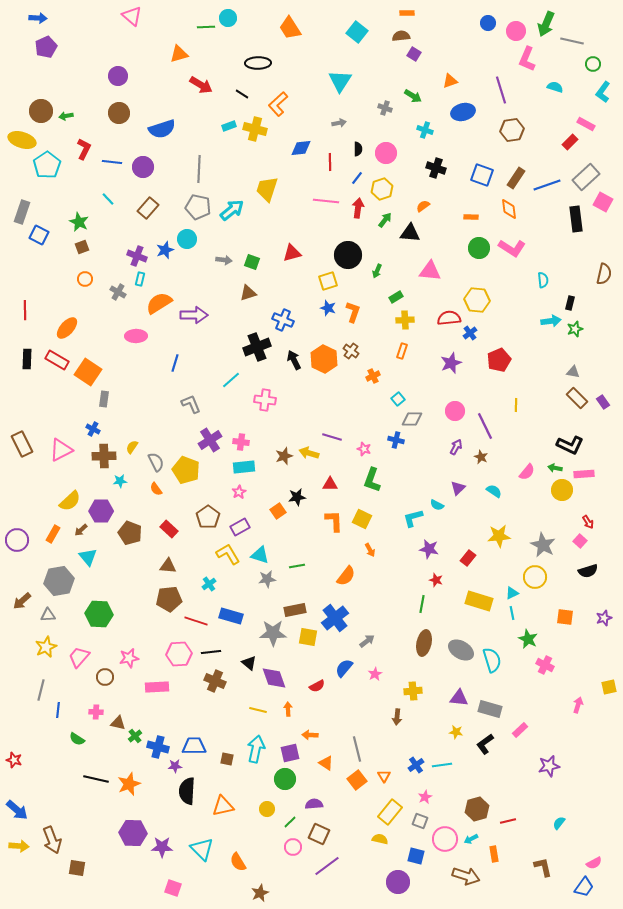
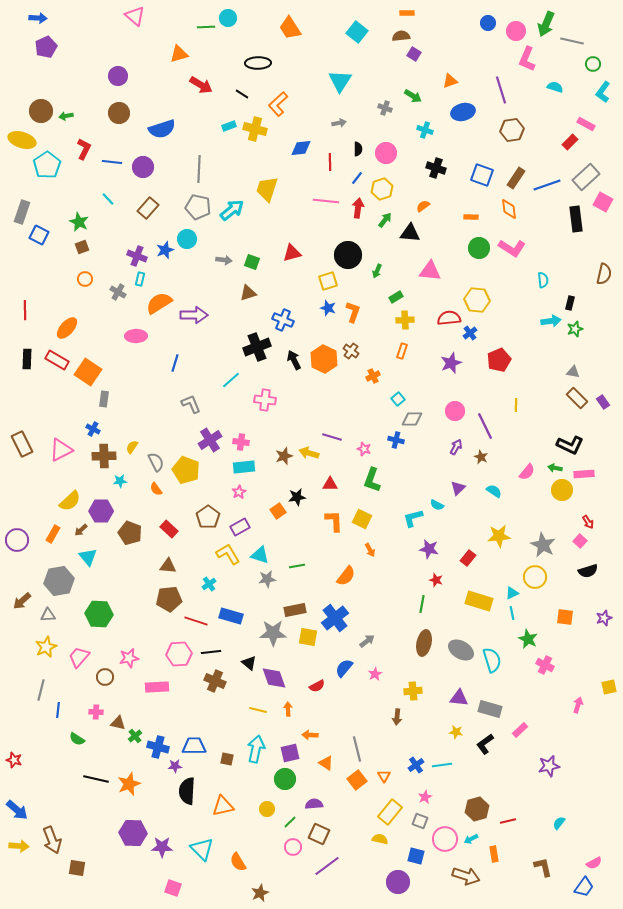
pink triangle at (132, 16): moved 3 px right
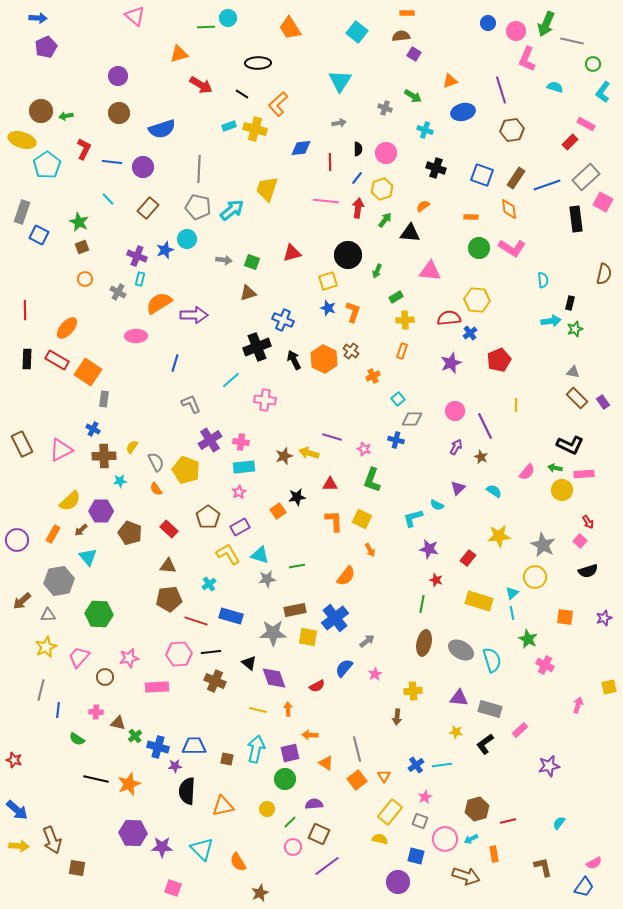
cyan triangle at (512, 593): rotated 16 degrees counterclockwise
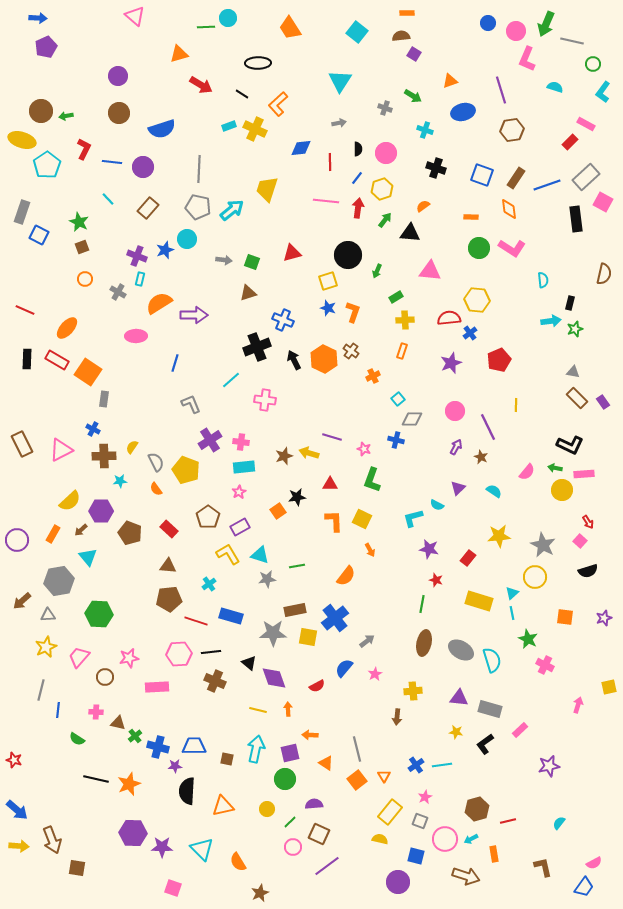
yellow cross at (255, 129): rotated 10 degrees clockwise
red line at (25, 310): rotated 66 degrees counterclockwise
purple line at (485, 426): moved 3 px right, 1 px down
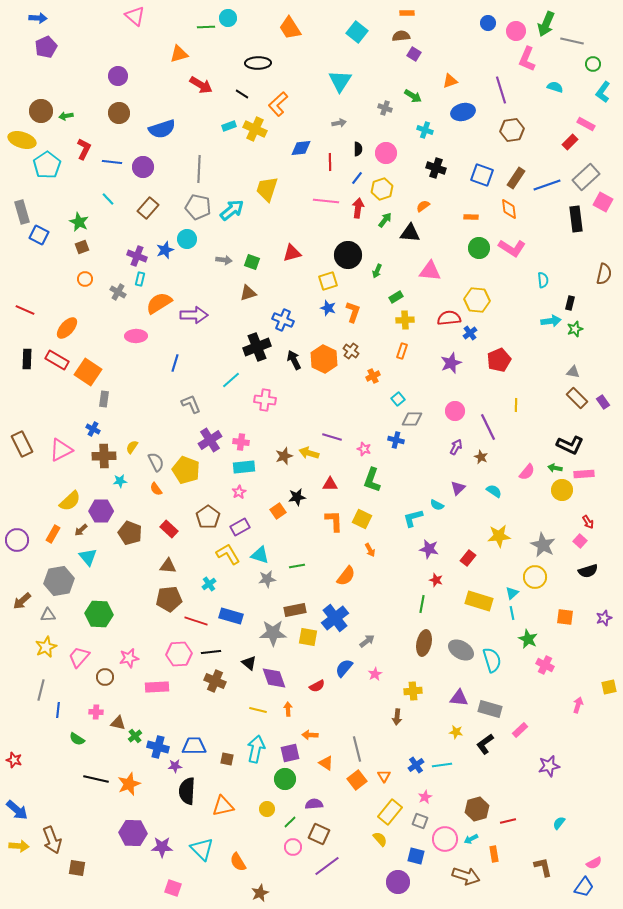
gray rectangle at (22, 212): rotated 35 degrees counterclockwise
yellow semicircle at (380, 839): rotated 35 degrees clockwise
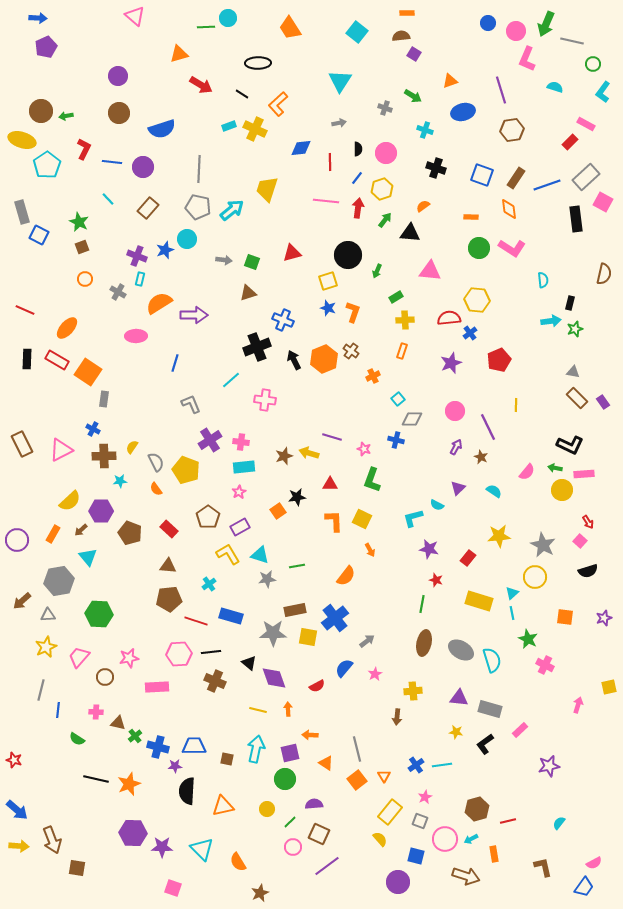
orange hexagon at (324, 359): rotated 12 degrees clockwise
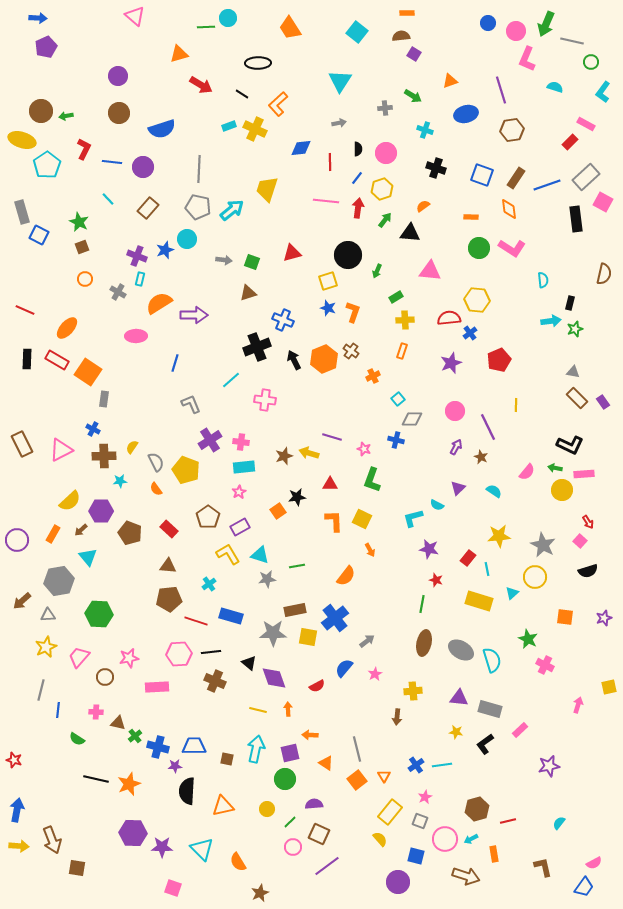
green circle at (593, 64): moved 2 px left, 2 px up
gray cross at (385, 108): rotated 24 degrees counterclockwise
blue ellipse at (463, 112): moved 3 px right, 2 px down
cyan line at (512, 613): moved 25 px left, 44 px up
blue arrow at (17, 810): rotated 120 degrees counterclockwise
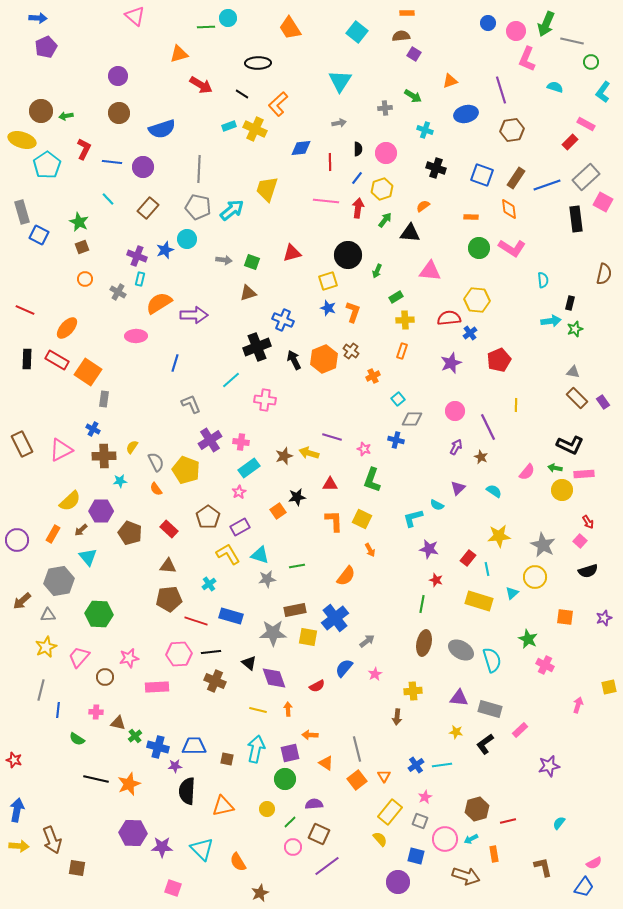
cyan rectangle at (244, 467): moved 5 px right, 1 px down; rotated 30 degrees counterclockwise
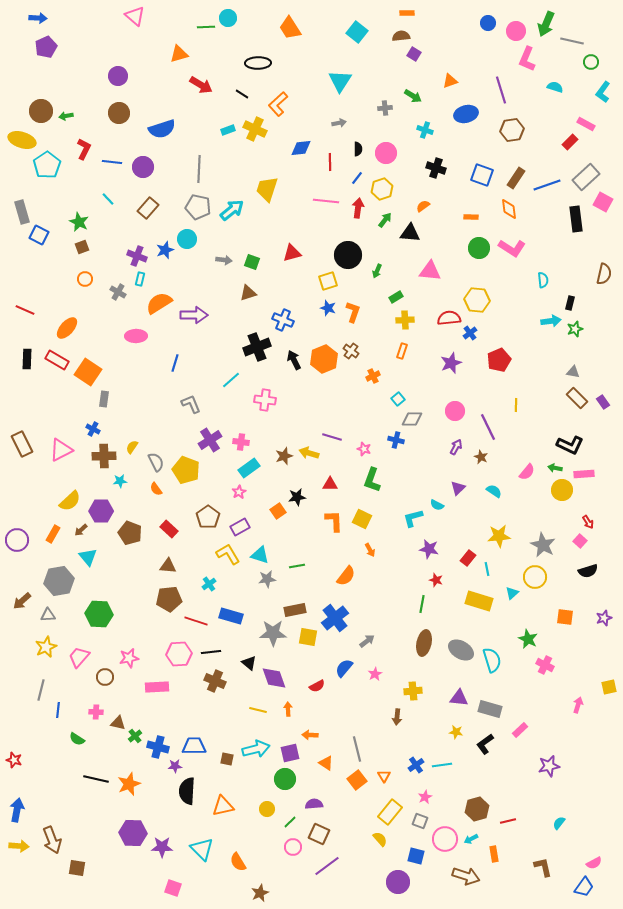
cyan rectangle at (229, 126): moved 1 px left, 4 px down
cyan arrow at (256, 749): rotated 64 degrees clockwise
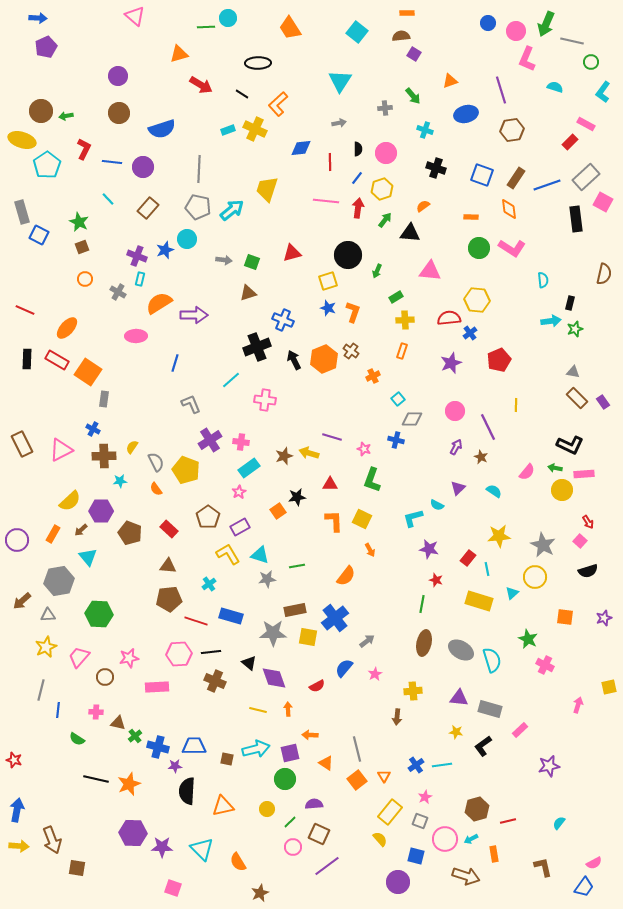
green arrow at (413, 96): rotated 18 degrees clockwise
black L-shape at (485, 744): moved 2 px left, 2 px down
